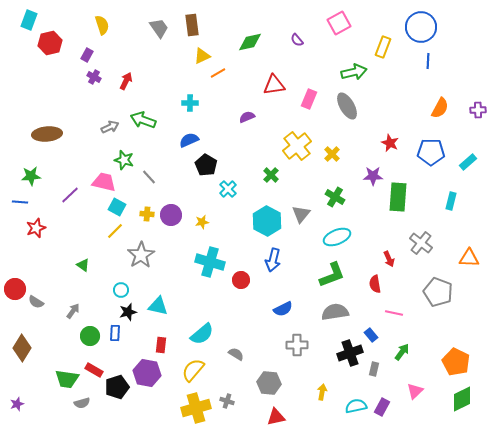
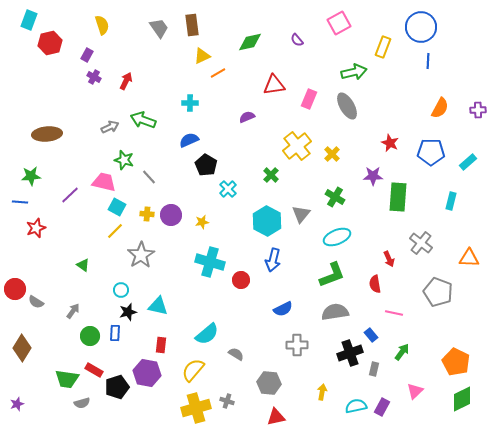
cyan semicircle at (202, 334): moved 5 px right
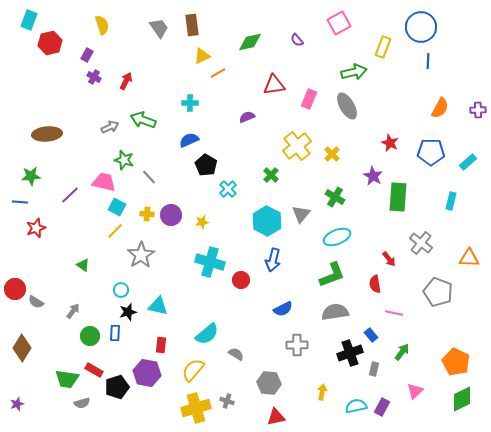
purple star at (373, 176): rotated 30 degrees clockwise
red arrow at (389, 259): rotated 14 degrees counterclockwise
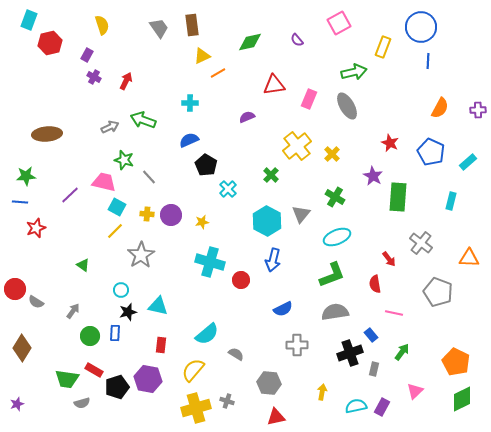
blue pentagon at (431, 152): rotated 24 degrees clockwise
green star at (31, 176): moved 5 px left
purple hexagon at (147, 373): moved 1 px right, 6 px down
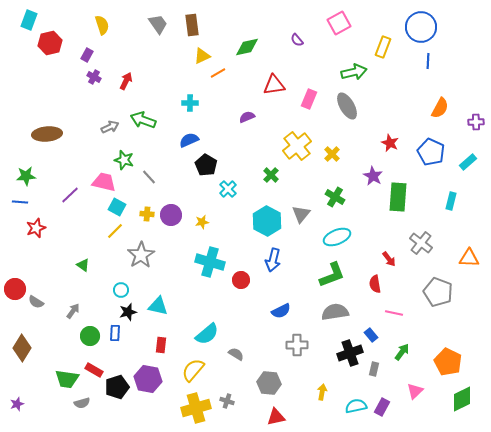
gray trapezoid at (159, 28): moved 1 px left, 4 px up
green diamond at (250, 42): moved 3 px left, 5 px down
purple cross at (478, 110): moved 2 px left, 12 px down
blue semicircle at (283, 309): moved 2 px left, 2 px down
orange pentagon at (456, 362): moved 8 px left
